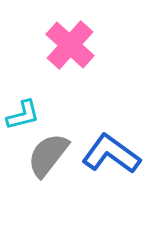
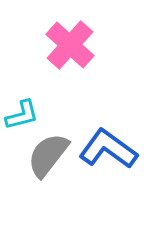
cyan L-shape: moved 1 px left
blue L-shape: moved 3 px left, 5 px up
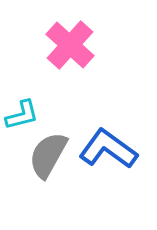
gray semicircle: rotated 9 degrees counterclockwise
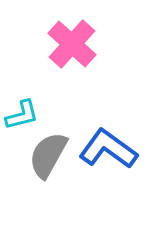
pink cross: moved 2 px right, 1 px up
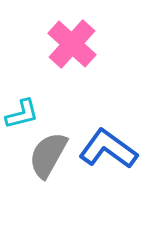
cyan L-shape: moved 1 px up
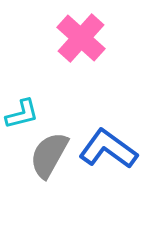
pink cross: moved 9 px right, 6 px up
gray semicircle: moved 1 px right
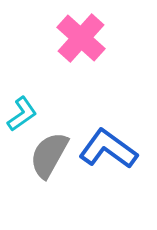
cyan L-shape: rotated 21 degrees counterclockwise
